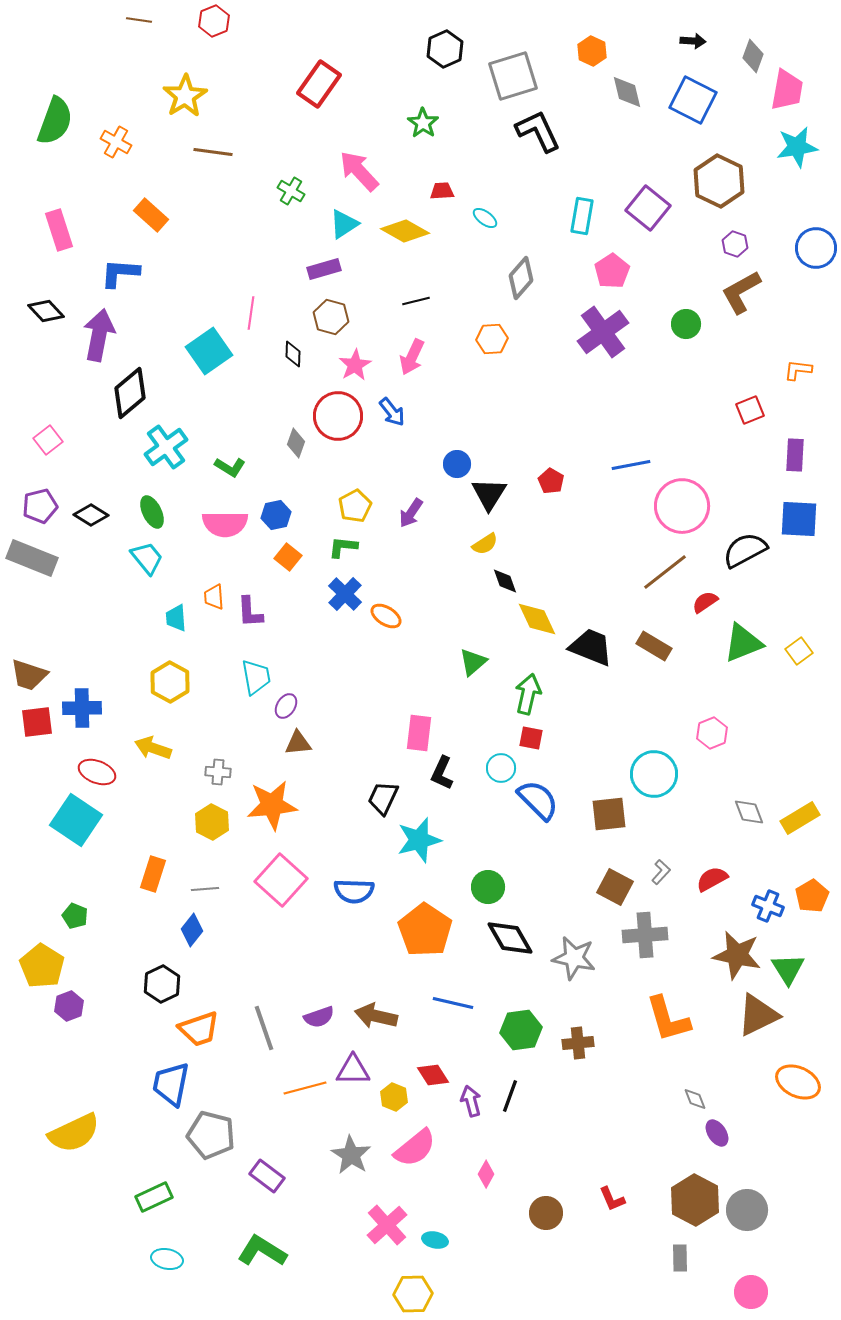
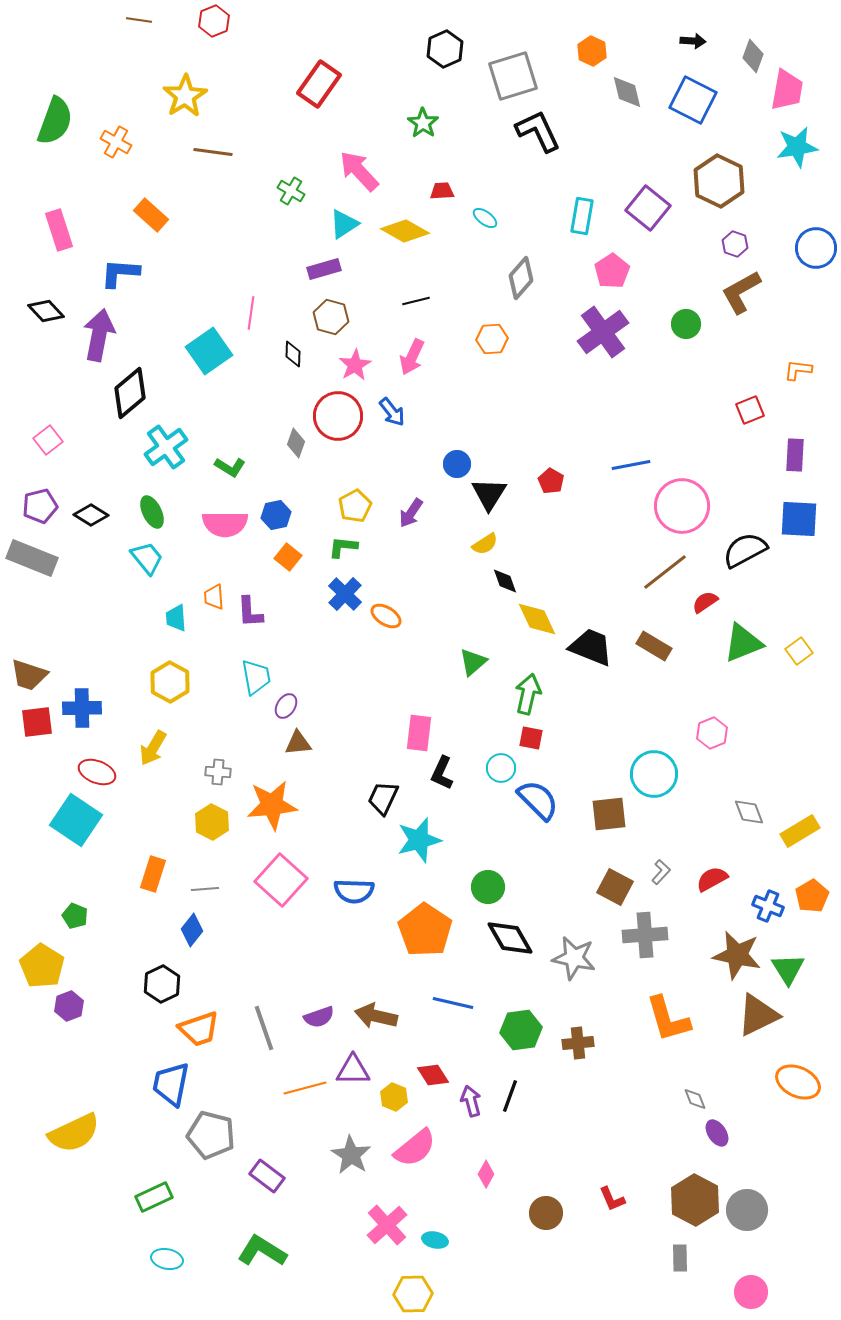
yellow arrow at (153, 748): rotated 78 degrees counterclockwise
yellow rectangle at (800, 818): moved 13 px down
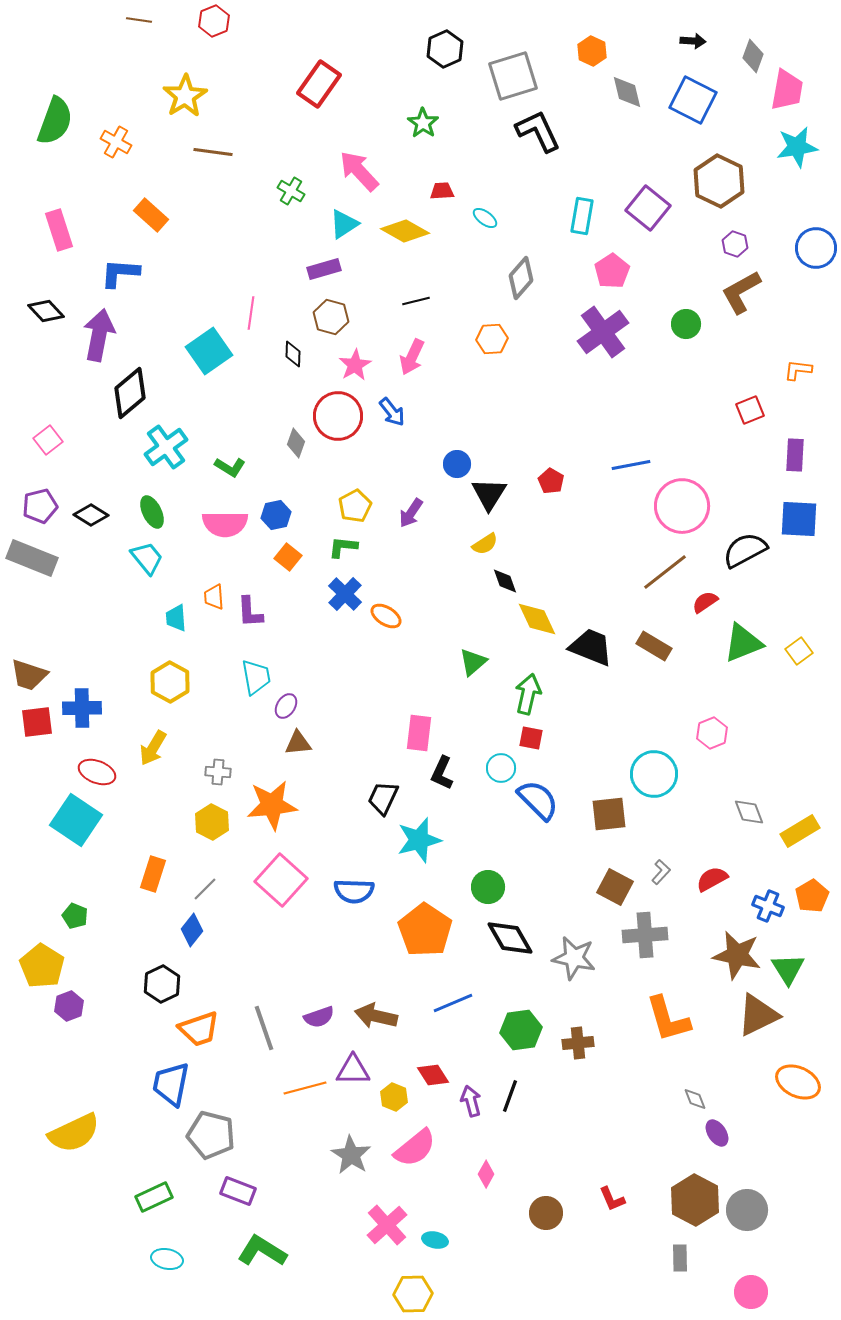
gray line at (205, 889): rotated 40 degrees counterclockwise
blue line at (453, 1003): rotated 36 degrees counterclockwise
purple rectangle at (267, 1176): moved 29 px left, 15 px down; rotated 16 degrees counterclockwise
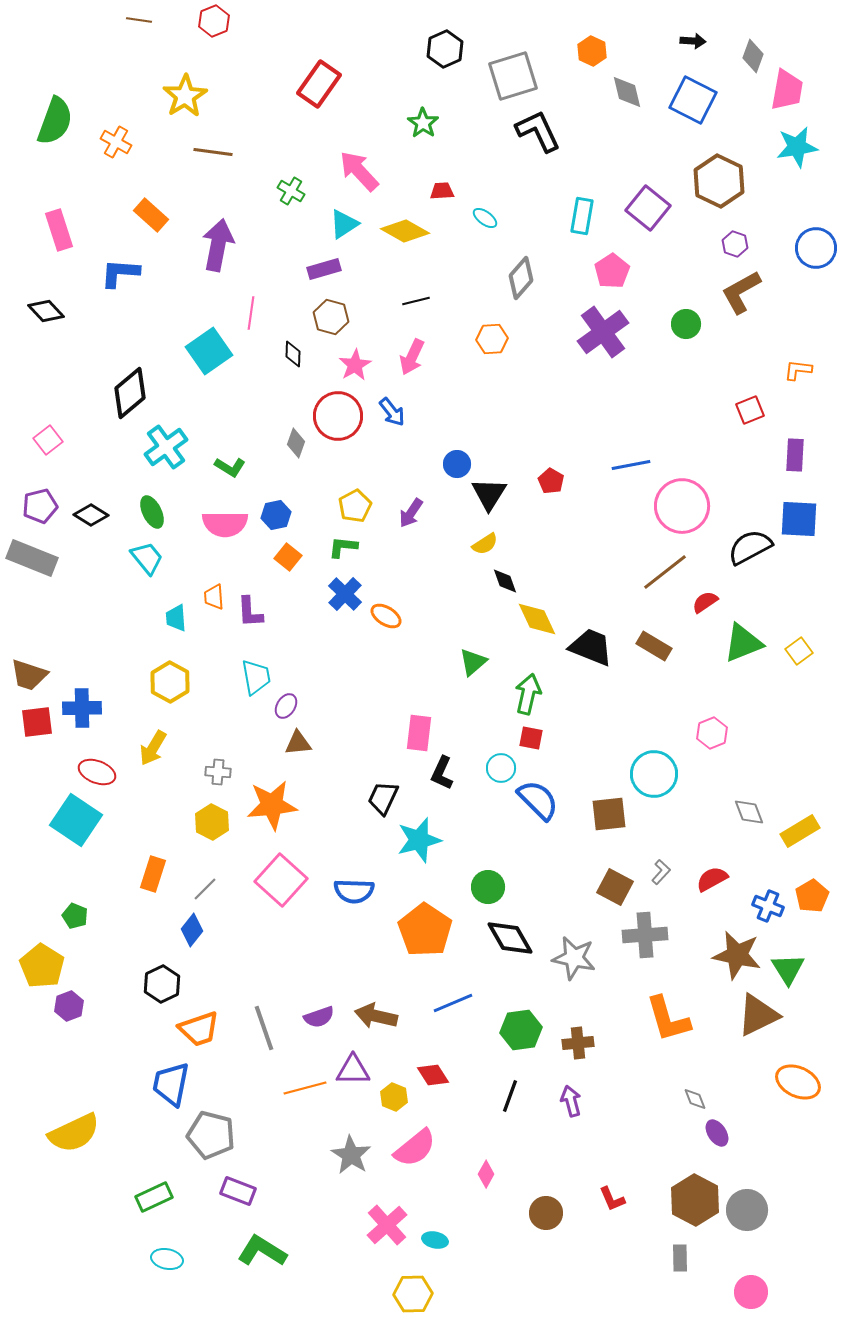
purple arrow at (99, 335): moved 119 px right, 90 px up
black semicircle at (745, 550): moved 5 px right, 3 px up
purple arrow at (471, 1101): moved 100 px right
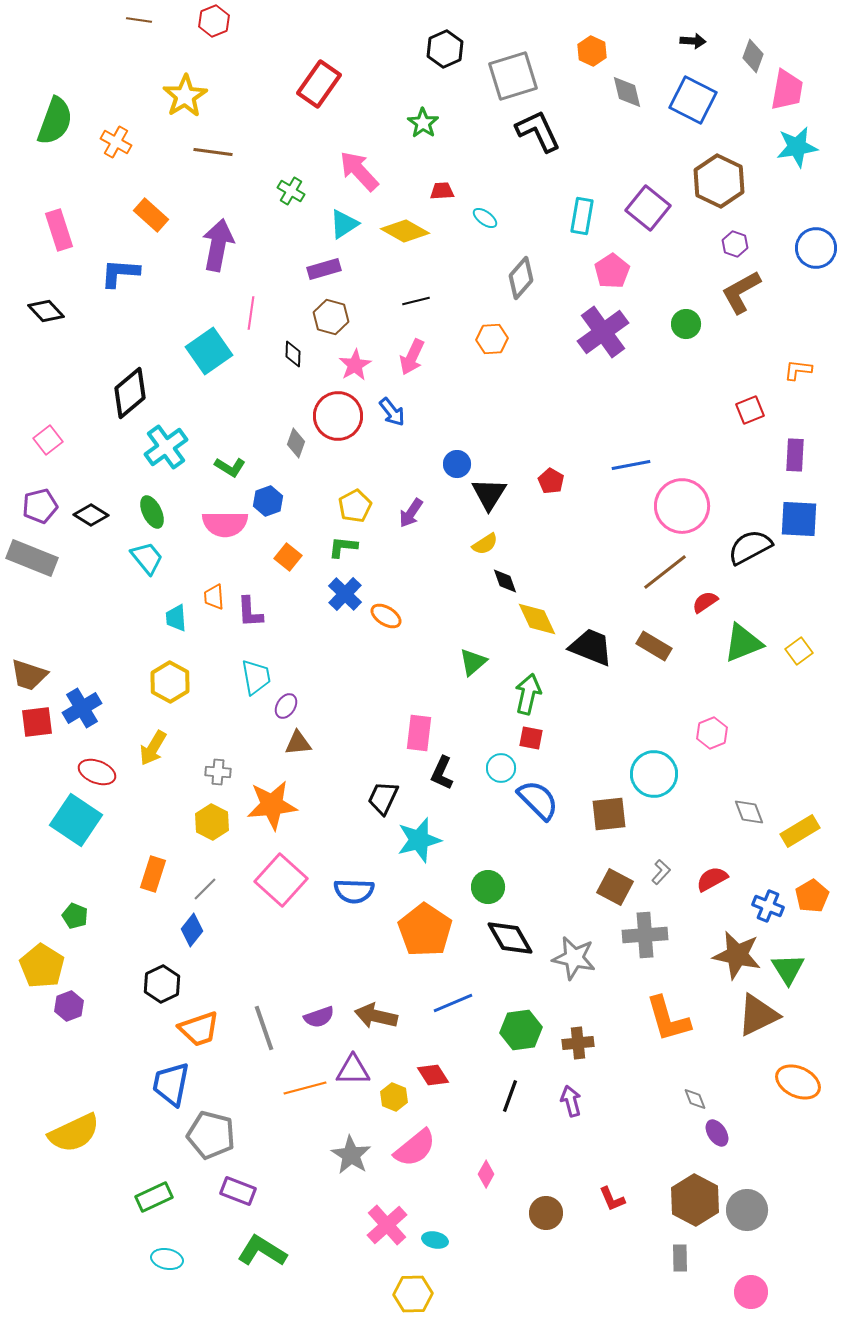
blue hexagon at (276, 515): moved 8 px left, 14 px up; rotated 8 degrees counterclockwise
blue cross at (82, 708): rotated 30 degrees counterclockwise
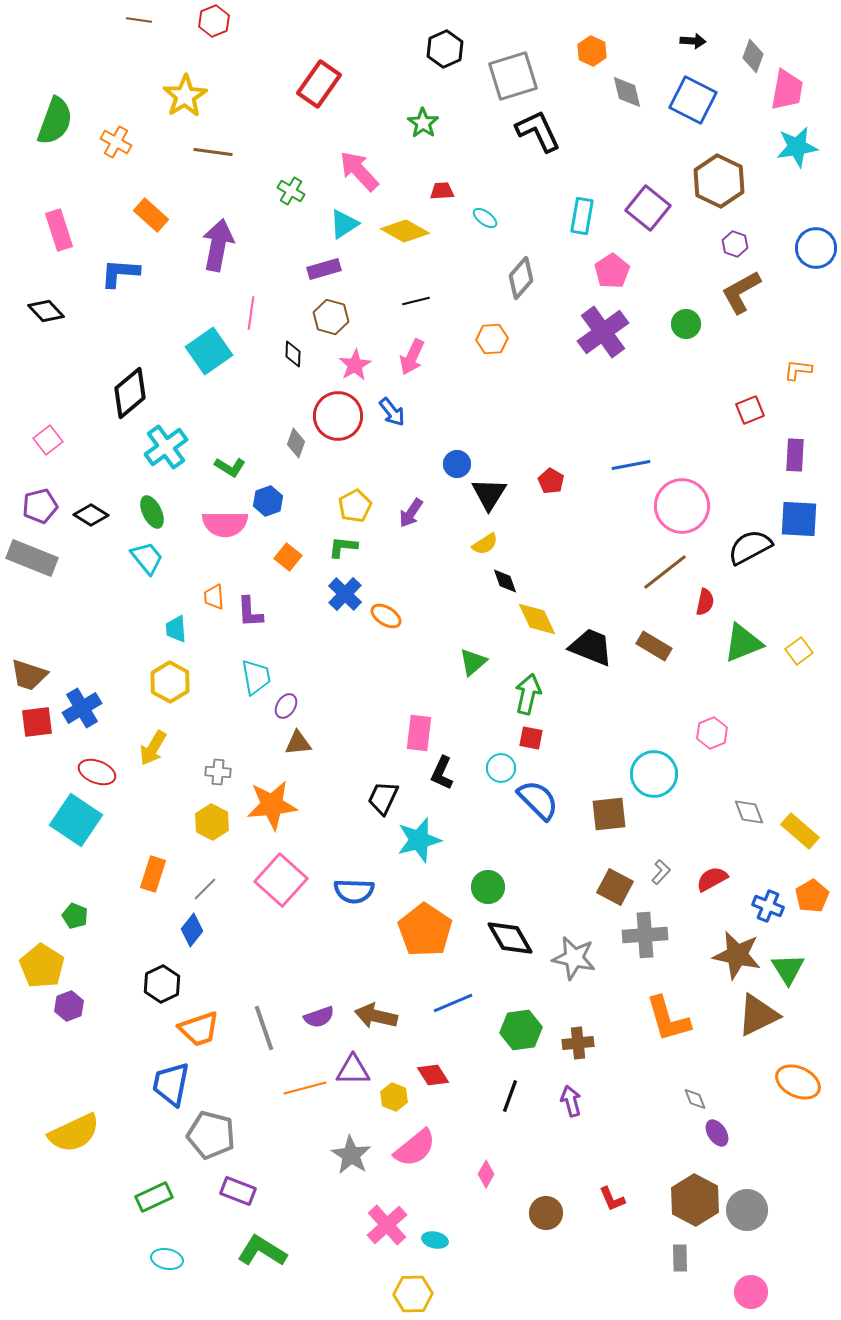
red semicircle at (705, 602): rotated 136 degrees clockwise
cyan trapezoid at (176, 618): moved 11 px down
yellow rectangle at (800, 831): rotated 72 degrees clockwise
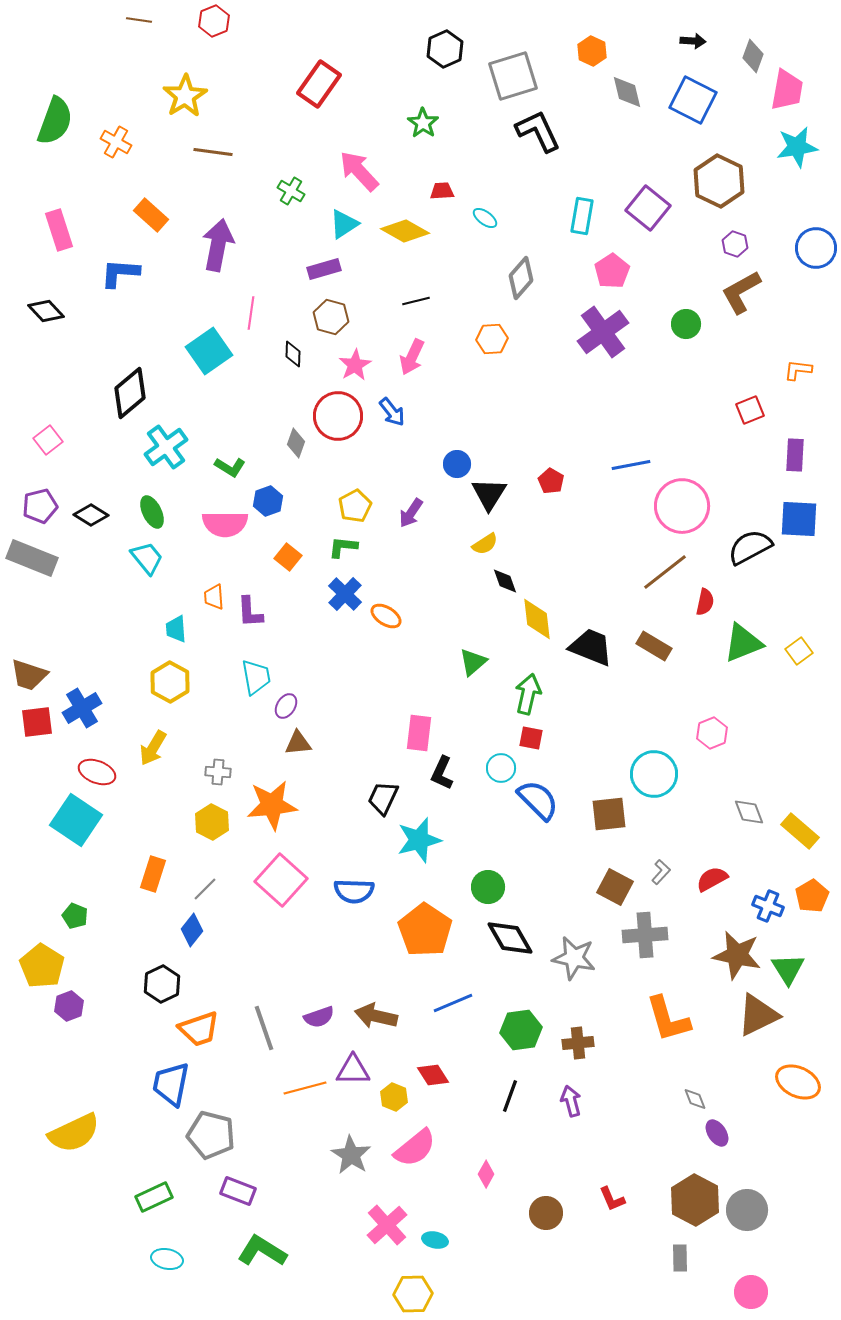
yellow diamond at (537, 619): rotated 18 degrees clockwise
